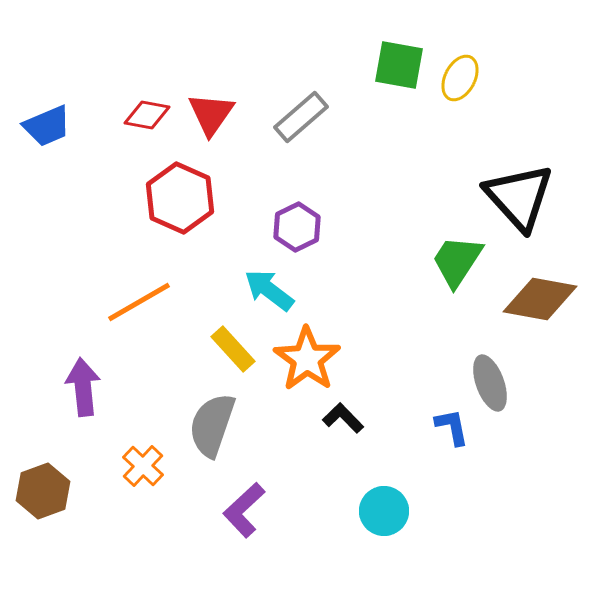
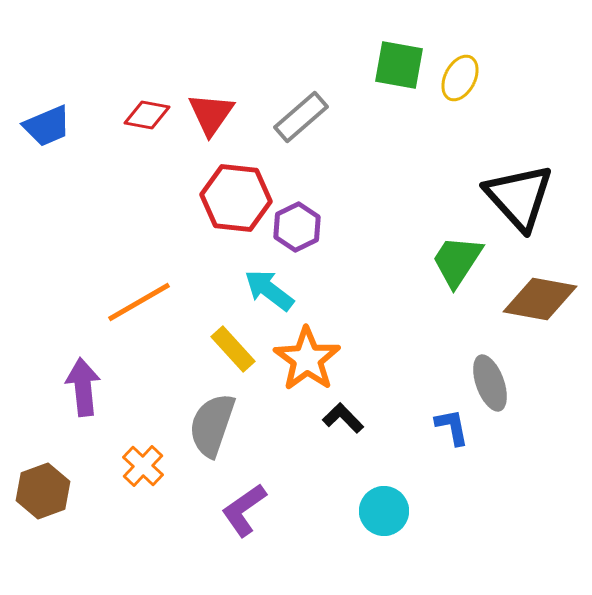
red hexagon: moved 56 px right; rotated 18 degrees counterclockwise
purple L-shape: rotated 8 degrees clockwise
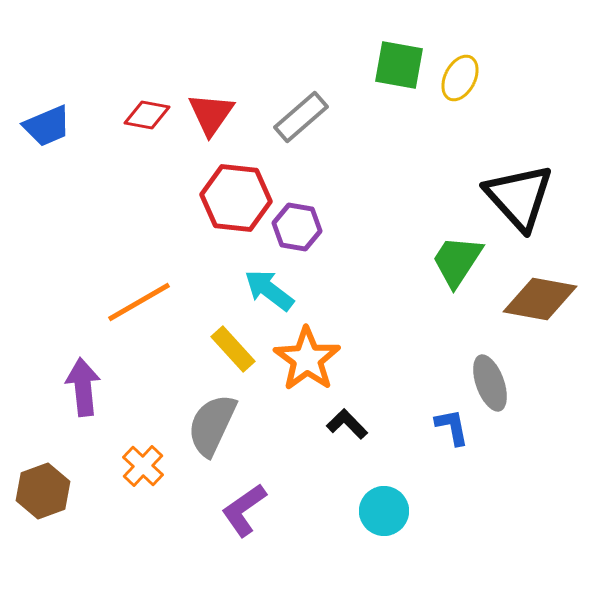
purple hexagon: rotated 24 degrees counterclockwise
black L-shape: moved 4 px right, 6 px down
gray semicircle: rotated 6 degrees clockwise
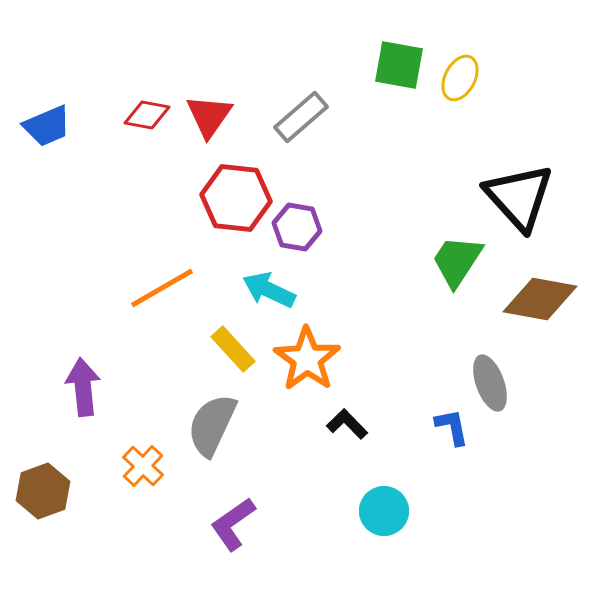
red triangle: moved 2 px left, 2 px down
cyan arrow: rotated 12 degrees counterclockwise
orange line: moved 23 px right, 14 px up
purple L-shape: moved 11 px left, 14 px down
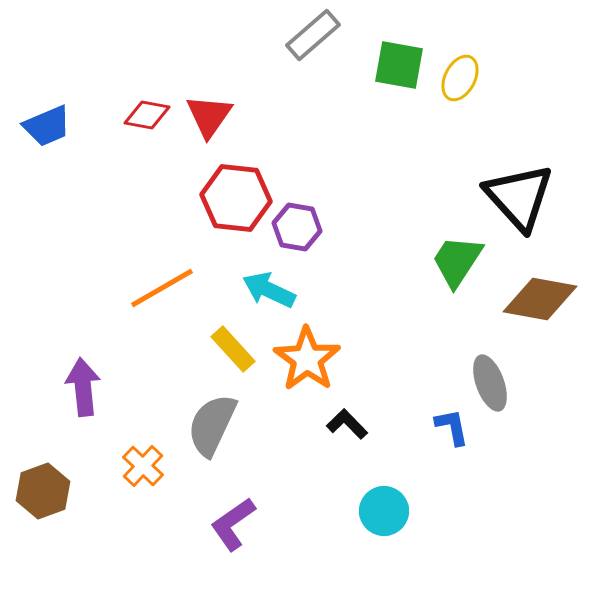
gray rectangle: moved 12 px right, 82 px up
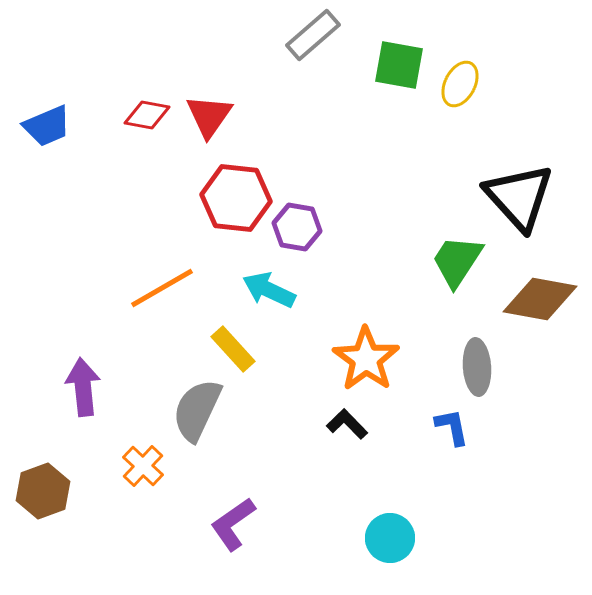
yellow ellipse: moved 6 px down
orange star: moved 59 px right
gray ellipse: moved 13 px left, 16 px up; rotated 16 degrees clockwise
gray semicircle: moved 15 px left, 15 px up
cyan circle: moved 6 px right, 27 px down
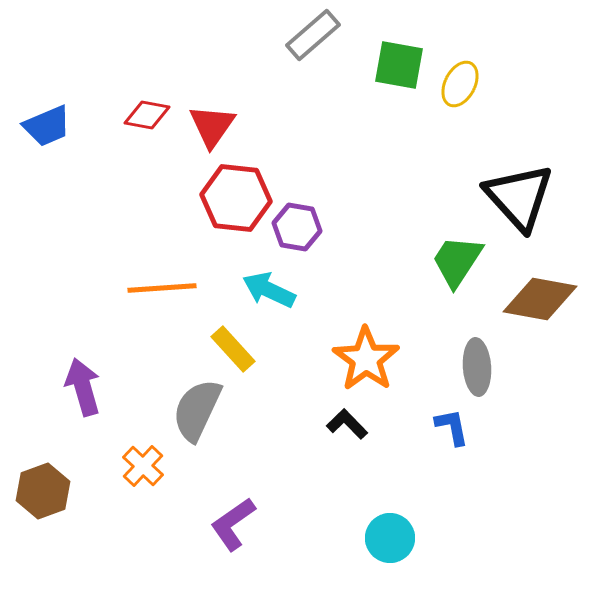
red triangle: moved 3 px right, 10 px down
orange line: rotated 26 degrees clockwise
purple arrow: rotated 10 degrees counterclockwise
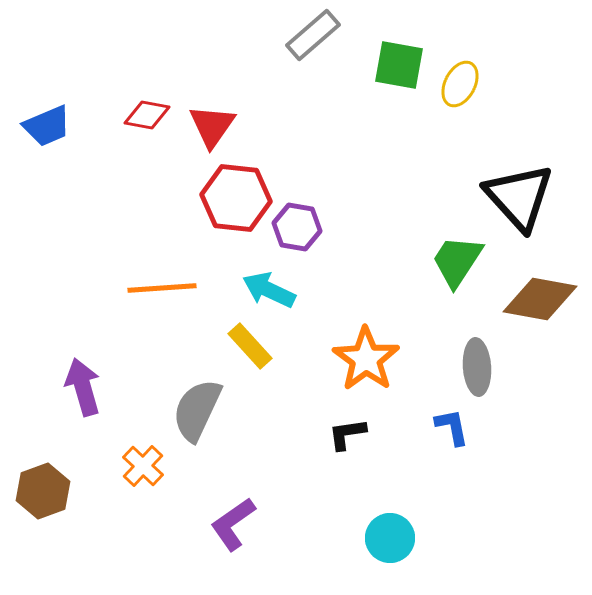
yellow rectangle: moved 17 px right, 3 px up
black L-shape: moved 10 px down; rotated 54 degrees counterclockwise
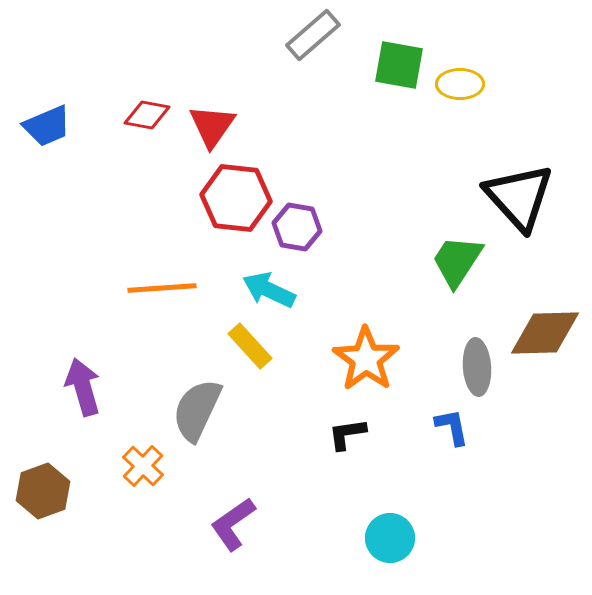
yellow ellipse: rotated 63 degrees clockwise
brown diamond: moved 5 px right, 34 px down; rotated 12 degrees counterclockwise
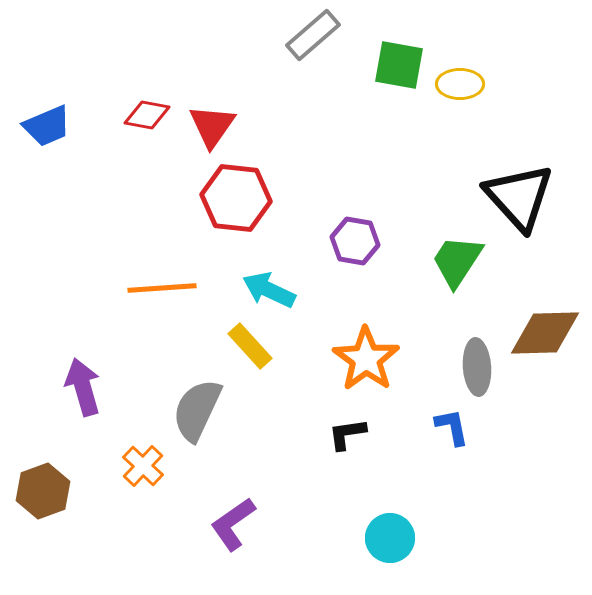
purple hexagon: moved 58 px right, 14 px down
